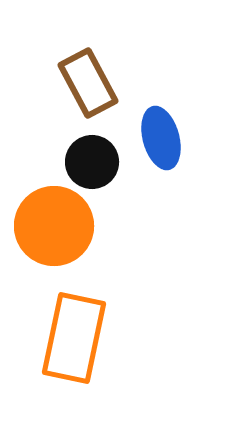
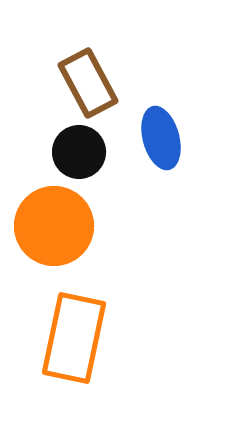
black circle: moved 13 px left, 10 px up
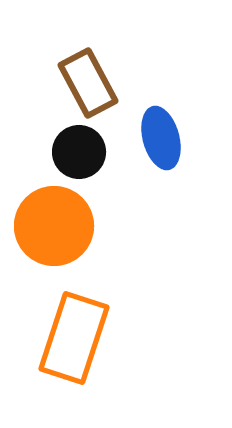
orange rectangle: rotated 6 degrees clockwise
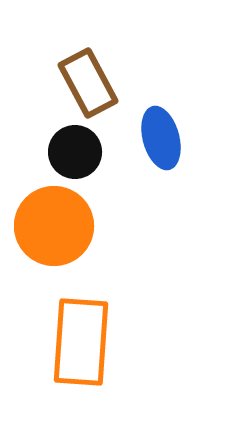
black circle: moved 4 px left
orange rectangle: moved 7 px right, 4 px down; rotated 14 degrees counterclockwise
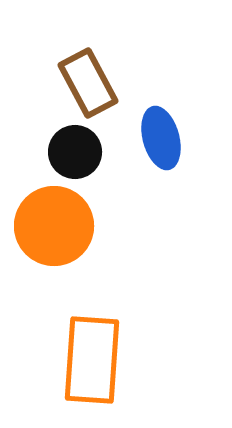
orange rectangle: moved 11 px right, 18 px down
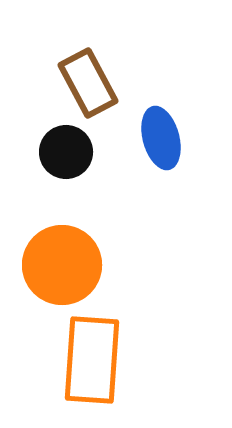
black circle: moved 9 px left
orange circle: moved 8 px right, 39 px down
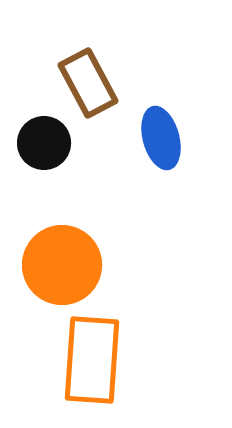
black circle: moved 22 px left, 9 px up
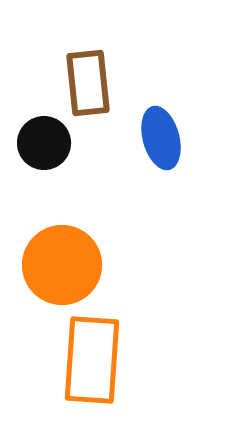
brown rectangle: rotated 22 degrees clockwise
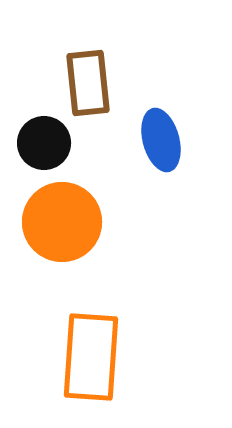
blue ellipse: moved 2 px down
orange circle: moved 43 px up
orange rectangle: moved 1 px left, 3 px up
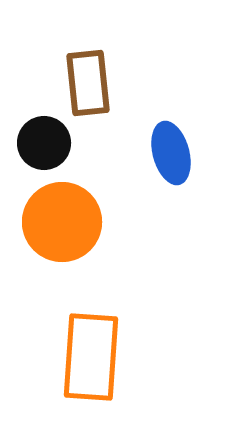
blue ellipse: moved 10 px right, 13 px down
